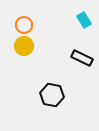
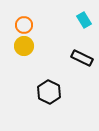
black hexagon: moved 3 px left, 3 px up; rotated 15 degrees clockwise
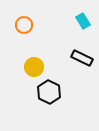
cyan rectangle: moved 1 px left, 1 px down
yellow circle: moved 10 px right, 21 px down
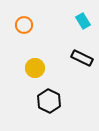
yellow circle: moved 1 px right, 1 px down
black hexagon: moved 9 px down
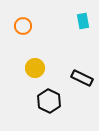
cyan rectangle: rotated 21 degrees clockwise
orange circle: moved 1 px left, 1 px down
black rectangle: moved 20 px down
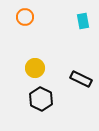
orange circle: moved 2 px right, 9 px up
black rectangle: moved 1 px left, 1 px down
black hexagon: moved 8 px left, 2 px up
